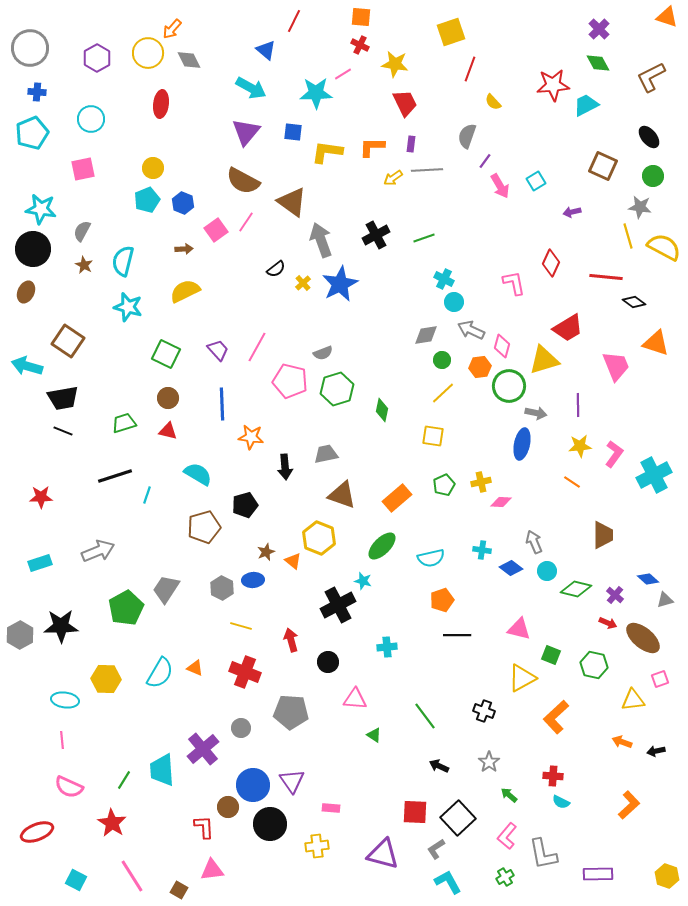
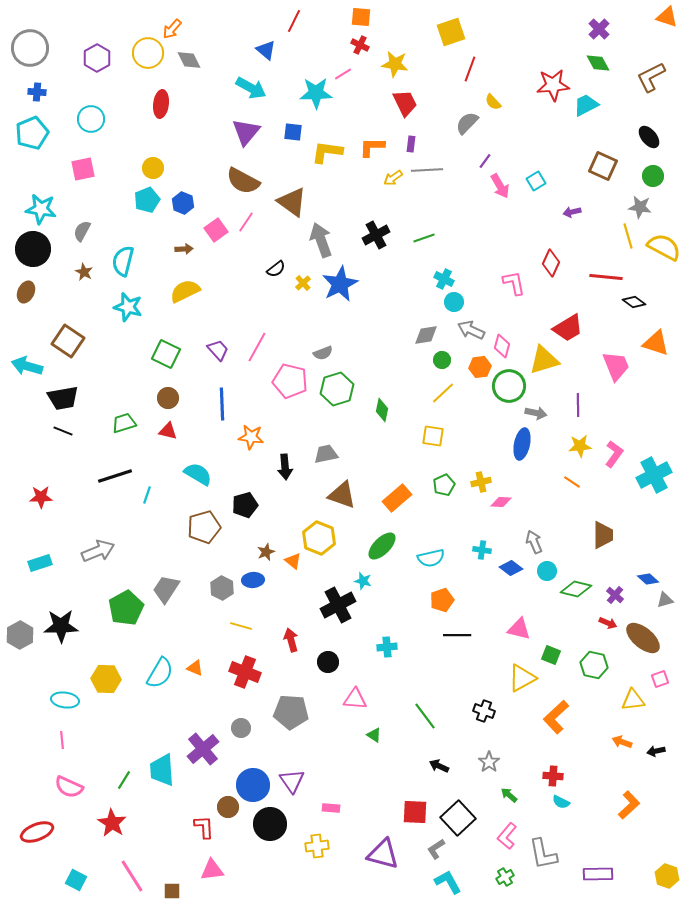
gray semicircle at (467, 136): moved 13 px up; rotated 25 degrees clockwise
brown star at (84, 265): moved 7 px down
brown square at (179, 890): moved 7 px left, 1 px down; rotated 30 degrees counterclockwise
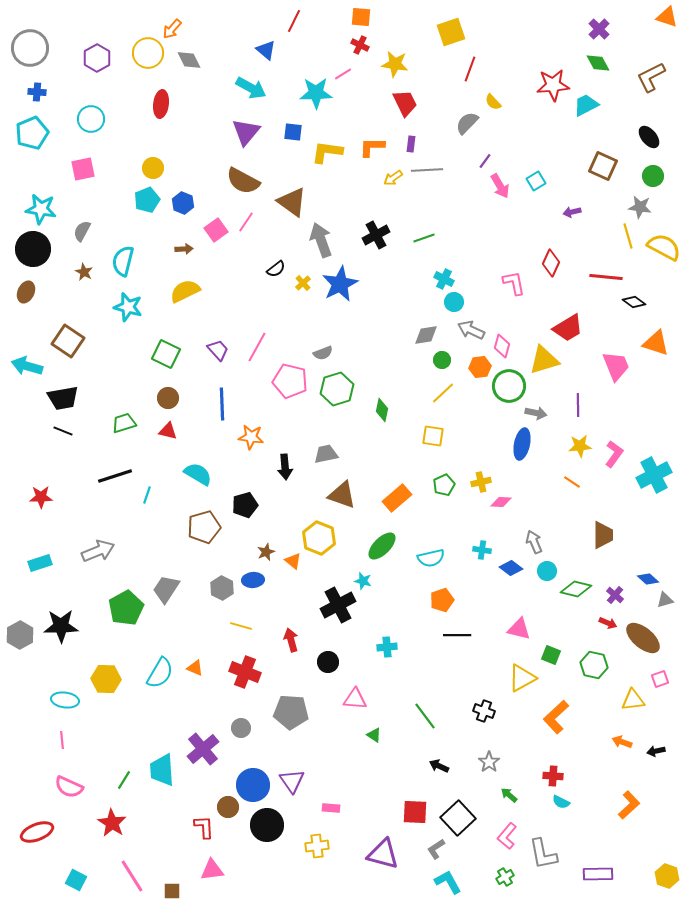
black circle at (270, 824): moved 3 px left, 1 px down
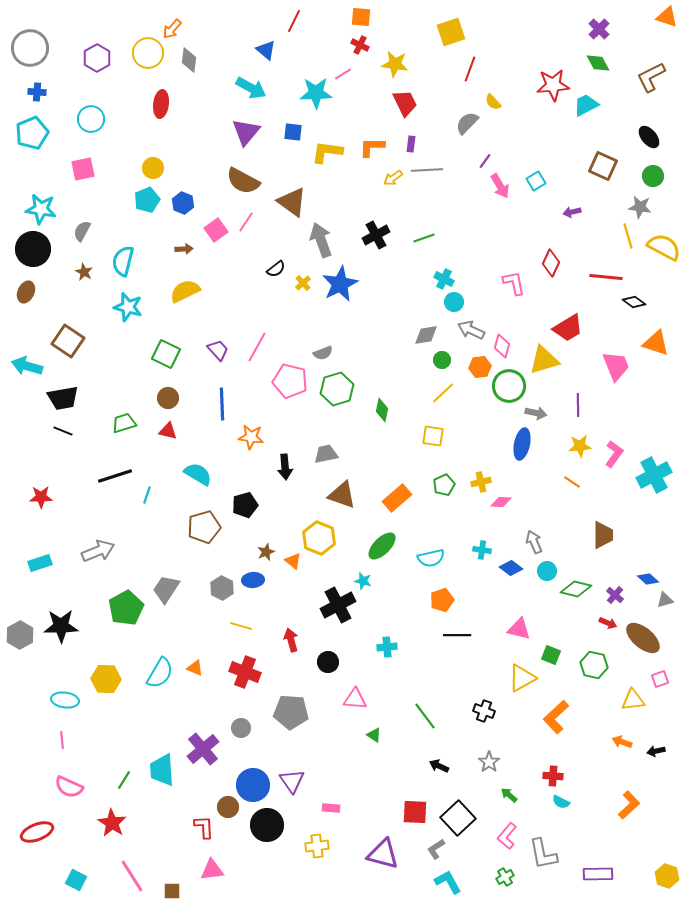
gray diamond at (189, 60): rotated 35 degrees clockwise
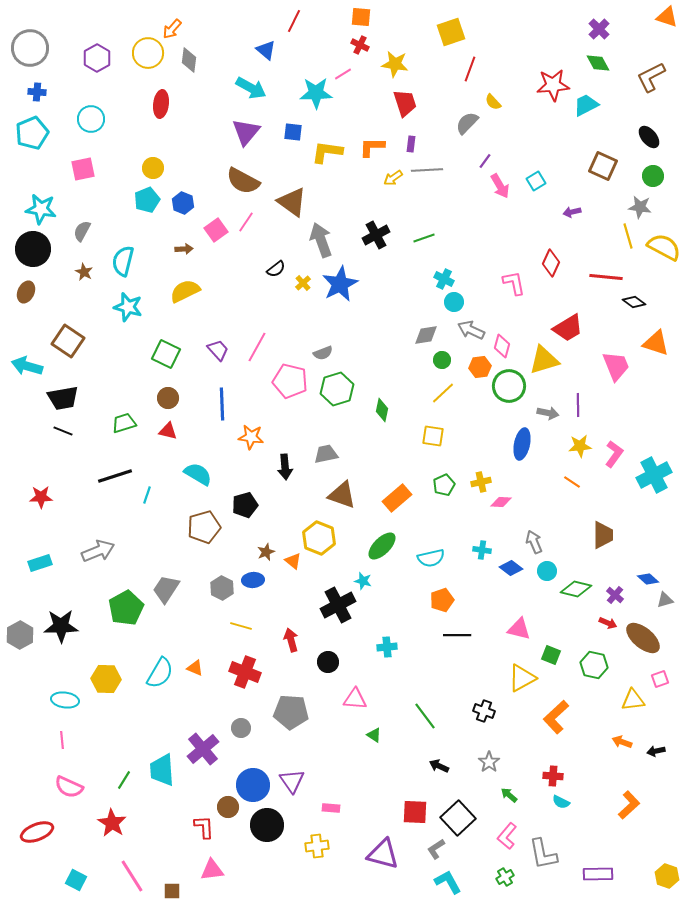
red trapezoid at (405, 103): rotated 8 degrees clockwise
gray arrow at (536, 413): moved 12 px right
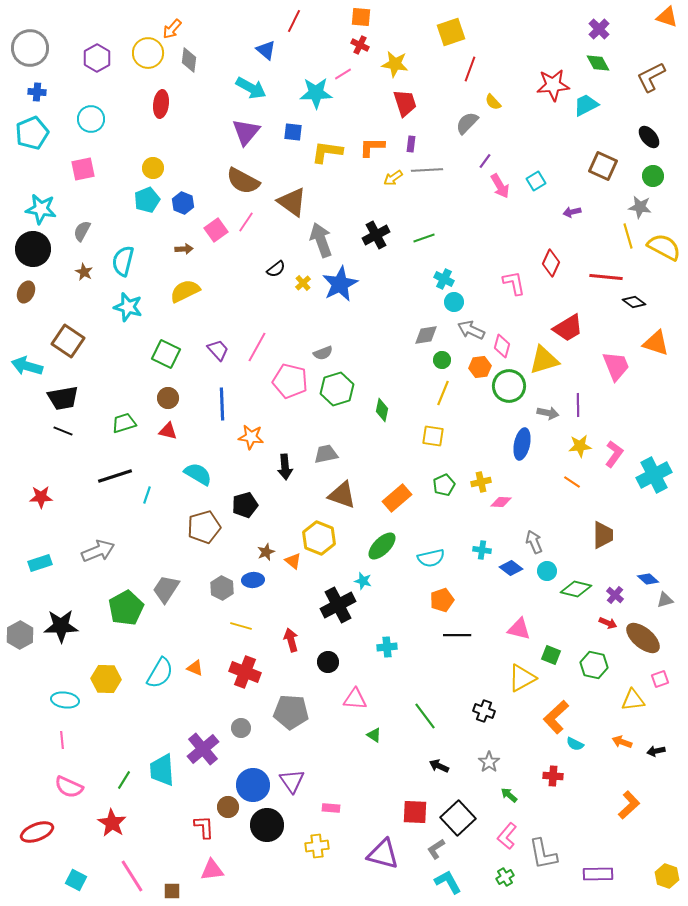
yellow line at (443, 393): rotated 25 degrees counterclockwise
cyan semicircle at (561, 802): moved 14 px right, 58 px up
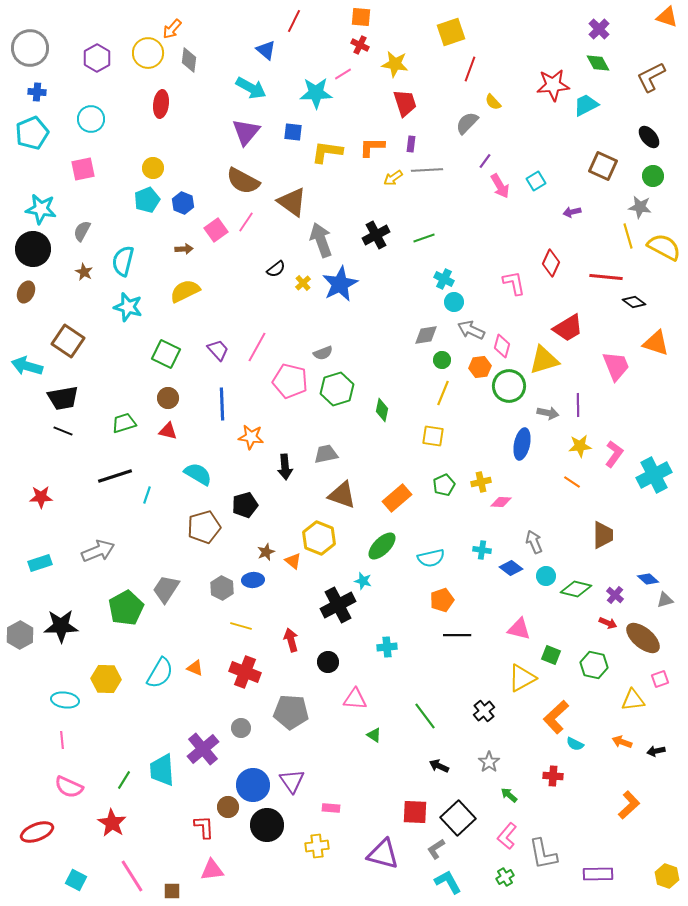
cyan circle at (547, 571): moved 1 px left, 5 px down
black cross at (484, 711): rotated 30 degrees clockwise
